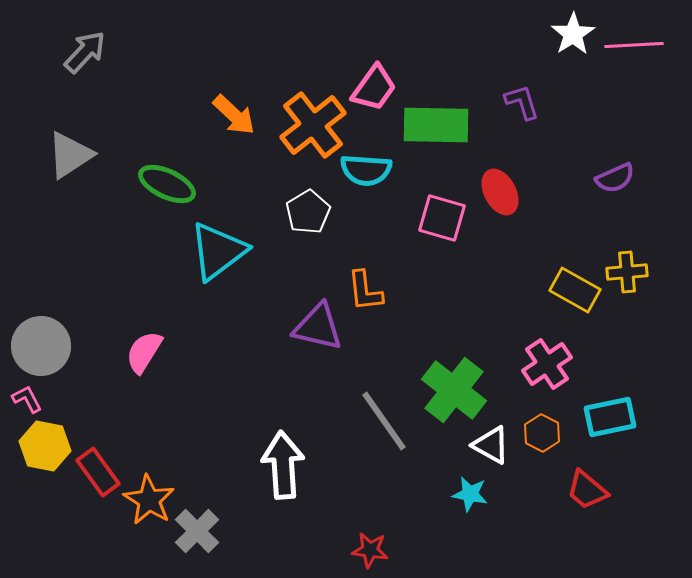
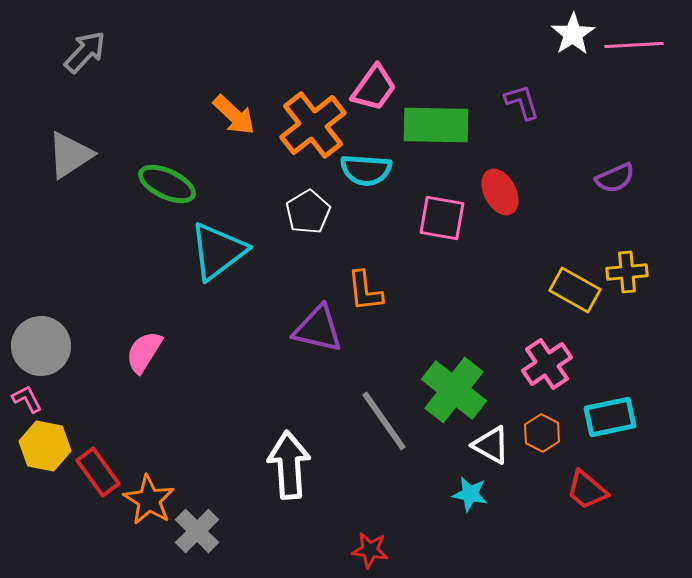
pink square: rotated 6 degrees counterclockwise
purple triangle: moved 2 px down
white arrow: moved 6 px right
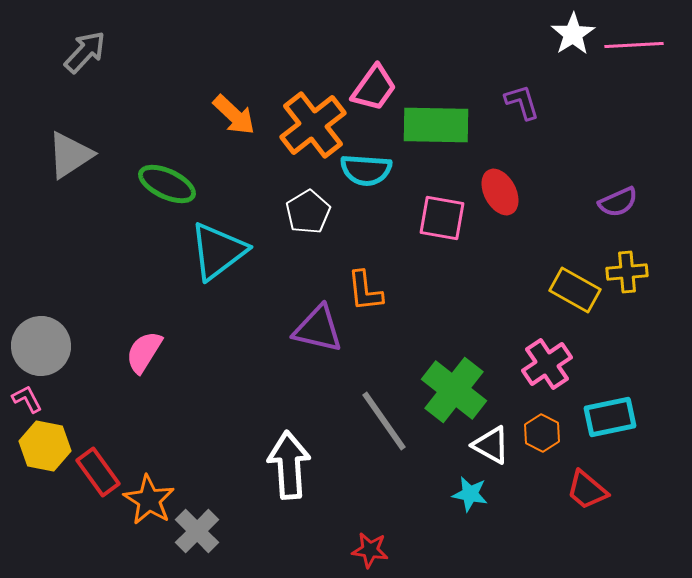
purple semicircle: moved 3 px right, 24 px down
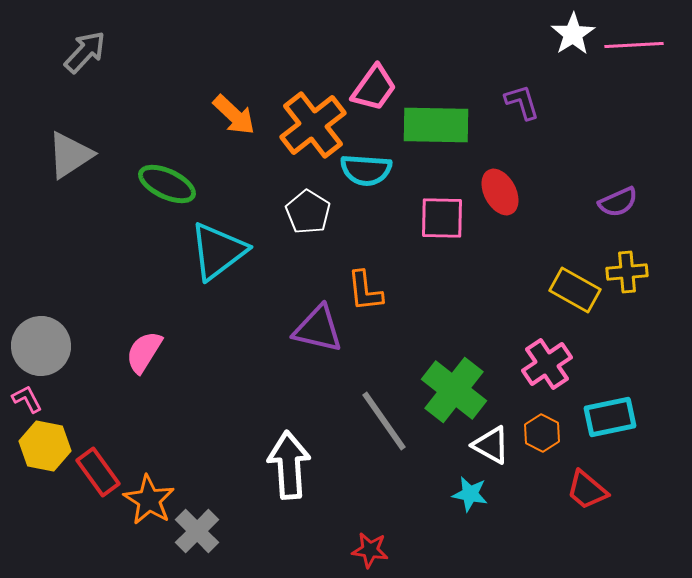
white pentagon: rotated 9 degrees counterclockwise
pink square: rotated 9 degrees counterclockwise
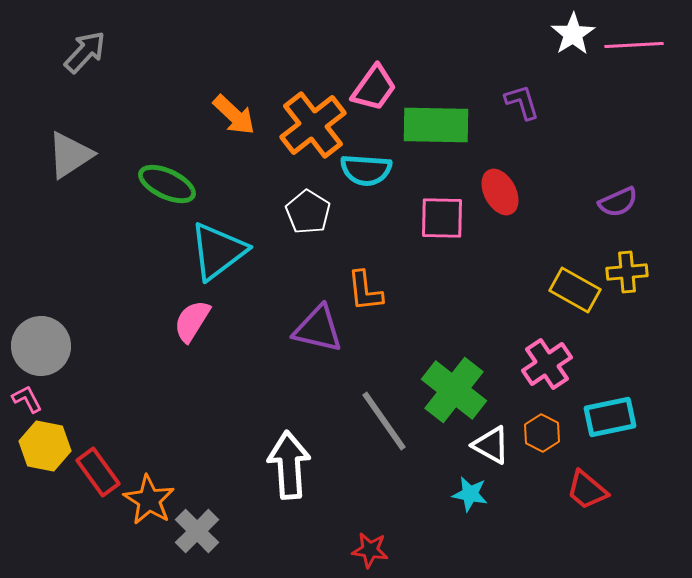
pink semicircle: moved 48 px right, 31 px up
